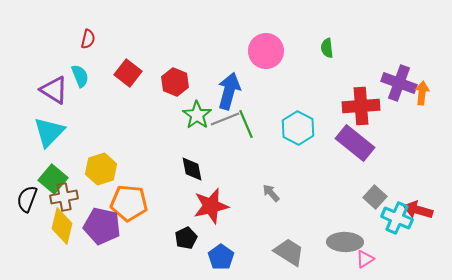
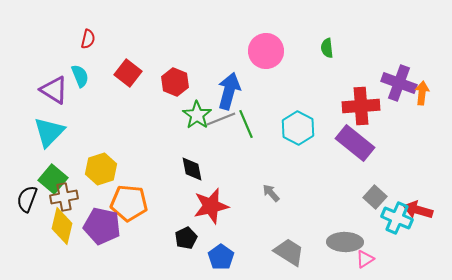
gray line: moved 4 px left
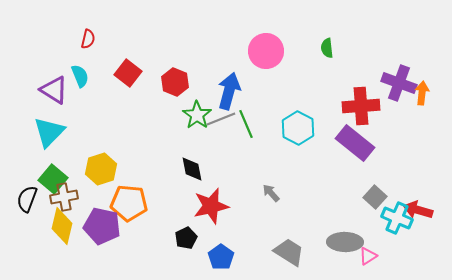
pink triangle: moved 3 px right, 3 px up
